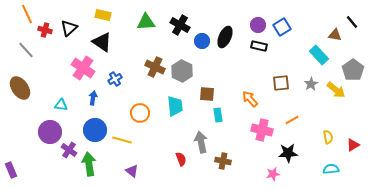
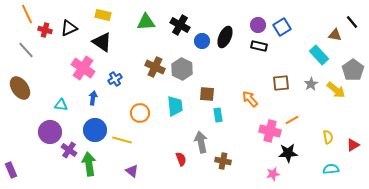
black triangle at (69, 28): rotated 18 degrees clockwise
gray hexagon at (182, 71): moved 2 px up
pink cross at (262, 130): moved 8 px right, 1 px down
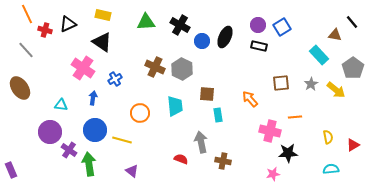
black triangle at (69, 28): moved 1 px left, 4 px up
gray pentagon at (353, 70): moved 2 px up
orange line at (292, 120): moved 3 px right, 3 px up; rotated 24 degrees clockwise
red semicircle at (181, 159): rotated 48 degrees counterclockwise
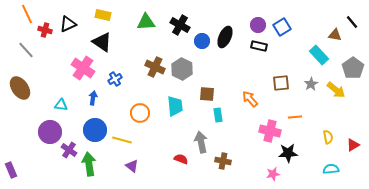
purple triangle at (132, 171): moved 5 px up
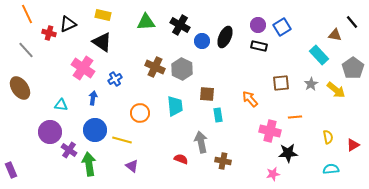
red cross at (45, 30): moved 4 px right, 3 px down
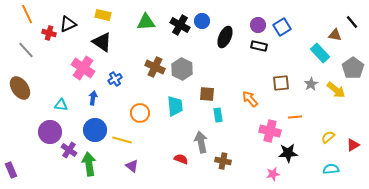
blue circle at (202, 41): moved 20 px up
cyan rectangle at (319, 55): moved 1 px right, 2 px up
yellow semicircle at (328, 137): rotated 120 degrees counterclockwise
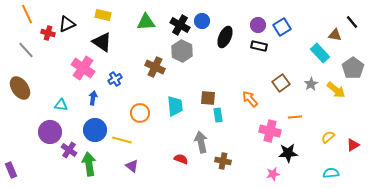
black triangle at (68, 24): moved 1 px left
red cross at (49, 33): moved 1 px left
gray hexagon at (182, 69): moved 18 px up
brown square at (281, 83): rotated 30 degrees counterclockwise
brown square at (207, 94): moved 1 px right, 4 px down
cyan semicircle at (331, 169): moved 4 px down
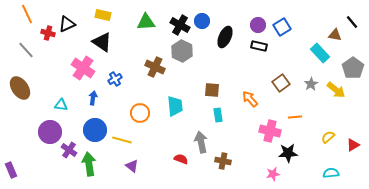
brown square at (208, 98): moved 4 px right, 8 px up
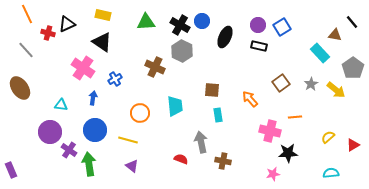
yellow line at (122, 140): moved 6 px right
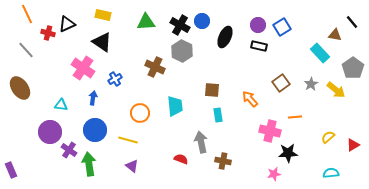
pink star at (273, 174): moved 1 px right
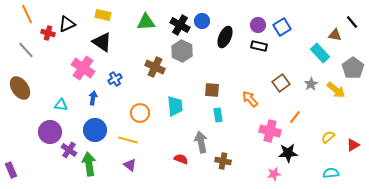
orange line at (295, 117): rotated 48 degrees counterclockwise
purple triangle at (132, 166): moved 2 px left, 1 px up
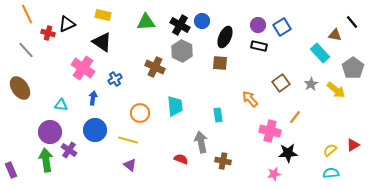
brown square at (212, 90): moved 8 px right, 27 px up
yellow semicircle at (328, 137): moved 2 px right, 13 px down
green arrow at (89, 164): moved 43 px left, 4 px up
